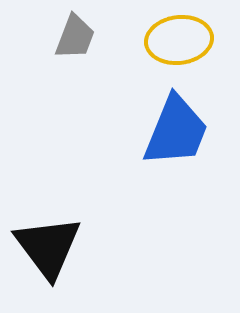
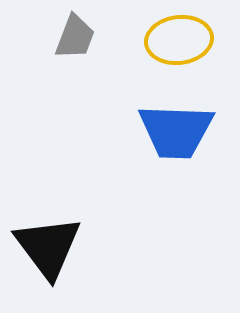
blue trapezoid: rotated 70 degrees clockwise
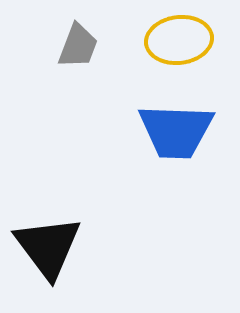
gray trapezoid: moved 3 px right, 9 px down
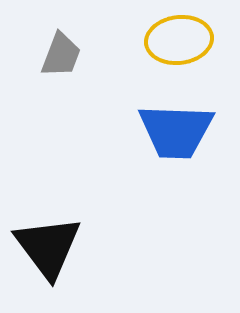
gray trapezoid: moved 17 px left, 9 px down
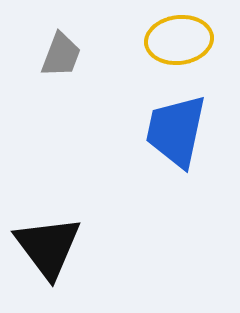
blue trapezoid: rotated 100 degrees clockwise
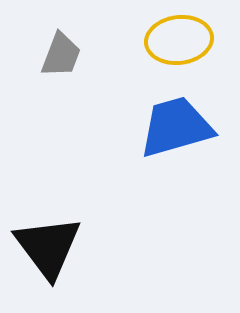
blue trapezoid: moved 4 px up; rotated 62 degrees clockwise
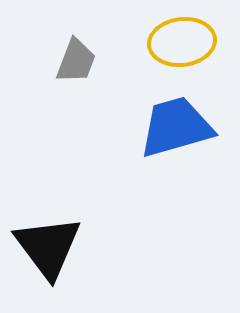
yellow ellipse: moved 3 px right, 2 px down
gray trapezoid: moved 15 px right, 6 px down
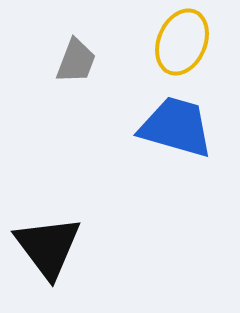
yellow ellipse: rotated 60 degrees counterclockwise
blue trapezoid: rotated 32 degrees clockwise
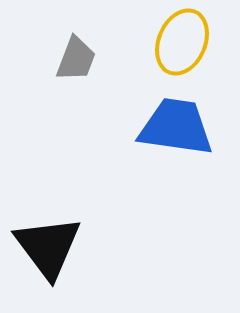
gray trapezoid: moved 2 px up
blue trapezoid: rotated 8 degrees counterclockwise
